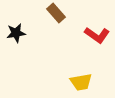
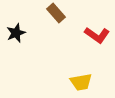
black star: rotated 12 degrees counterclockwise
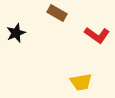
brown rectangle: moved 1 px right; rotated 18 degrees counterclockwise
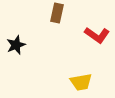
brown rectangle: rotated 72 degrees clockwise
black star: moved 12 px down
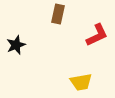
brown rectangle: moved 1 px right, 1 px down
red L-shape: rotated 60 degrees counterclockwise
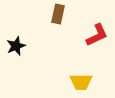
black star: moved 1 px down
yellow trapezoid: rotated 10 degrees clockwise
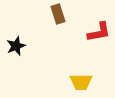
brown rectangle: rotated 30 degrees counterclockwise
red L-shape: moved 2 px right, 3 px up; rotated 15 degrees clockwise
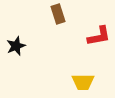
red L-shape: moved 4 px down
yellow trapezoid: moved 2 px right
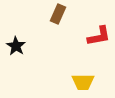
brown rectangle: rotated 42 degrees clockwise
black star: rotated 18 degrees counterclockwise
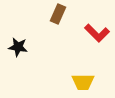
red L-shape: moved 2 px left, 3 px up; rotated 55 degrees clockwise
black star: moved 2 px right, 1 px down; rotated 24 degrees counterclockwise
